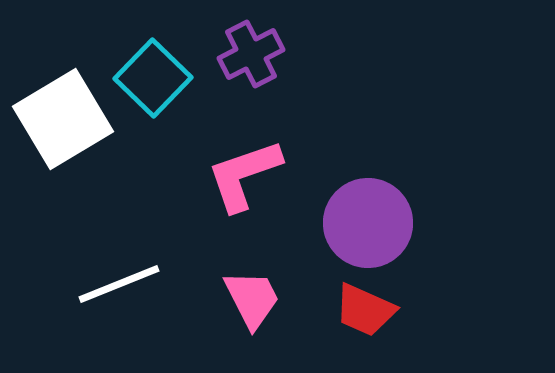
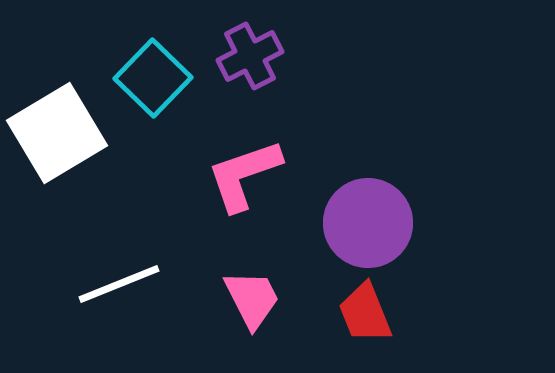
purple cross: moved 1 px left, 2 px down
white square: moved 6 px left, 14 px down
red trapezoid: moved 3 px down; rotated 44 degrees clockwise
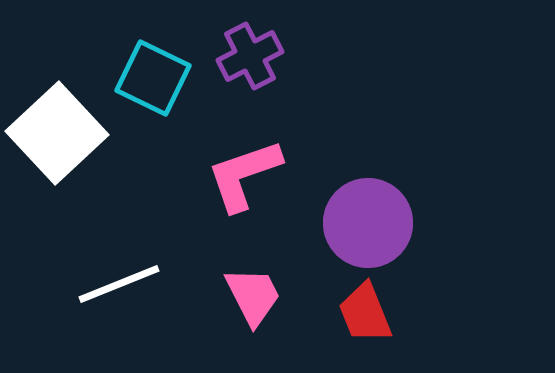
cyan square: rotated 18 degrees counterclockwise
white square: rotated 12 degrees counterclockwise
pink trapezoid: moved 1 px right, 3 px up
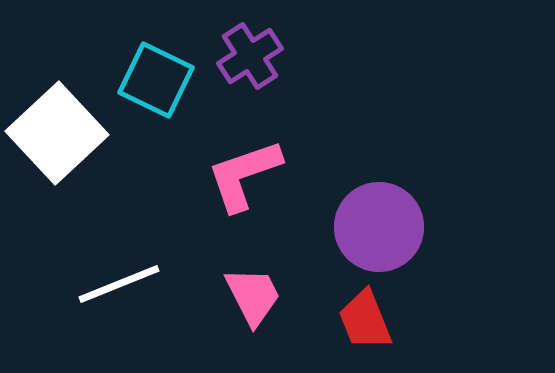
purple cross: rotated 6 degrees counterclockwise
cyan square: moved 3 px right, 2 px down
purple circle: moved 11 px right, 4 px down
red trapezoid: moved 7 px down
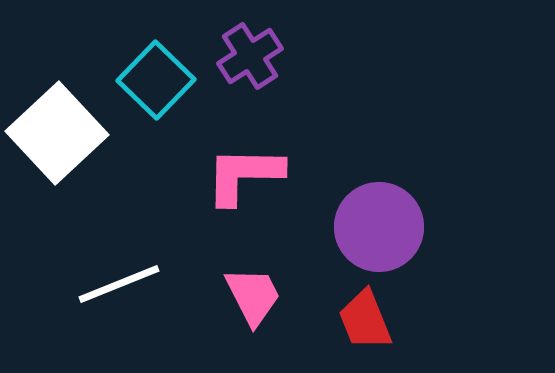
cyan square: rotated 18 degrees clockwise
pink L-shape: rotated 20 degrees clockwise
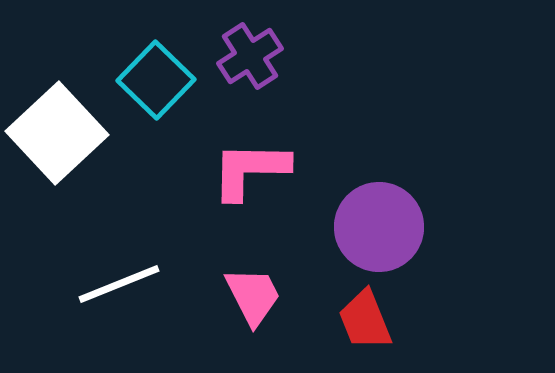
pink L-shape: moved 6 px right, 5 px up
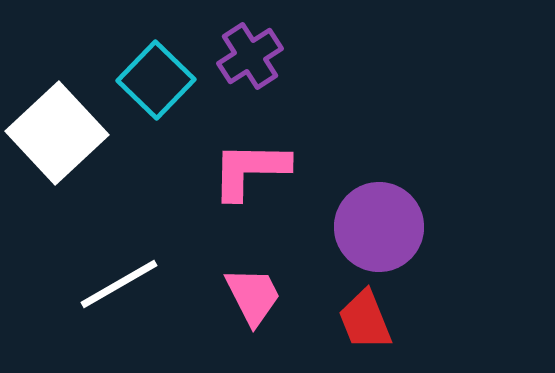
white line: rotated 8 degrees counterclockwise
